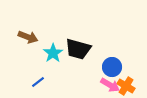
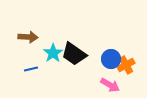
brown arrow: rotated 18 degrees counterclockwise
black trapezoid: moved 4 px left, 5 px down; rotated 20 degrees clockwise
blue circle: moved 1 px left, 8 px up
blue line: moved 7 px left, 13 px up; rotated 24 degrees clockwise
orange cross: moved 21 px up; rotated 30 degrees clockwise
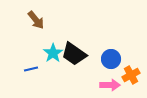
brown arrow: moved 8 px right, 17 px up; rotated 48 degrees clockwise
orange cross: moved 5 px right, 10 px down
pink arrow: rotated 30 degrees counterclockwise
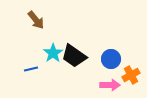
black trapezoid: moved 2 px down
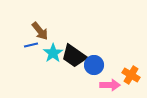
brown arrow: moved 4 px right, 11 px down
blue circle: moved 17 px left, 6 px down
blue line: moved 24 px up
orange cross: rotated 30 degrees counterclockwise
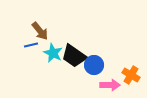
cyan star: rotated 12 degrees counterclockwise
